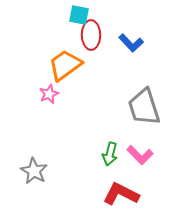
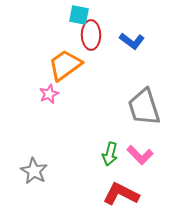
blue L-shape: moved 1 px right, 2 px up; rotated 10 degrees counterclockwise
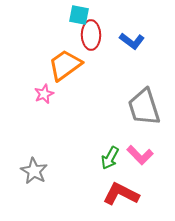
pink star: moved 5 px left
green arrow: moved 4 px down; rotated 15 degrees clockwise
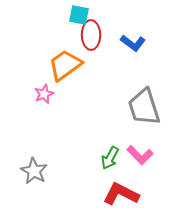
blue L-shape: moved 1 px right, 2 px down
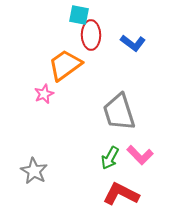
gray trapezoid: moved 25 px left, 5 px down
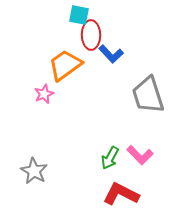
blue L-shape: moved 22 px left, 11 px down; rotated 10 degrees clockwise
gray trapezoid: moved 29 px right, 17 px up
